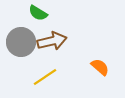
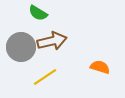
gray circle: moved 5 px down
orange semicircle: rotated 24 degrees counterclockwise
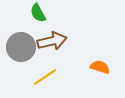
green semicircle: rotated 30 degrees clockwise
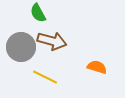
brown arrow: rotated 28 degrees clockwise
orange semicircle: moved 3 px left
yellow line: rotated 60 degrees clockwise
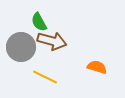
green semicircle: moved 1 px right, 9 px down
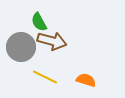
orange semicircle: moved 11 px left, 13 px down
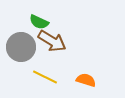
green semicircle: rotated 36 degrees counterclockwise
brown arrow: rotated 16 degrees clockwise
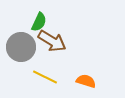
green semicircle: rotated 90 degrees counterclockwise
orange semicircle: moved 1 px down
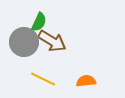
gray circle: moved 3 px right, 5 px up
yellow line: moved 2 px left, 2 px down
orange semicircle: rotated 24 degrees counterclockwise
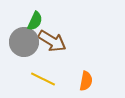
green semicircle: moved 4 px left, 1 px up
orange semicircle: rotated 108 degrees clockwise
